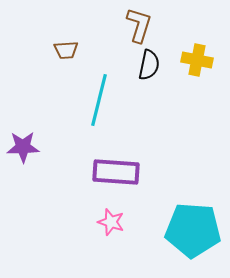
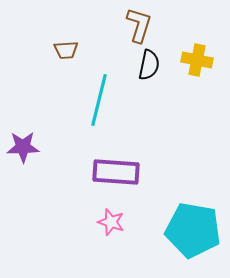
cyan pentagon: rotated 6 degrees clockwise
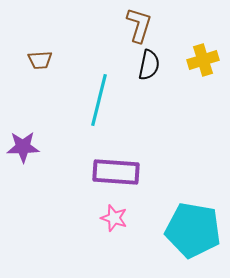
brown trapezoid: moved 26 px left, 10 px down
yellow cross: moved 6 px right; rotated 28 degrees counterclockwise
pink star: moved 3 px right, 4 px up
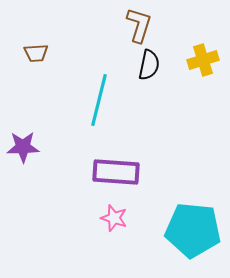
brown trapezoid: moved 4 px left, 7 px up
cyan pentagon: rotated 4 degrees counterclockwise
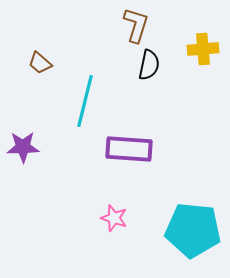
brown L-shape: moved 3 px left
brown trapezoid: moved 4 px right, 10 px down; rotated 45 degrees clockwise
yellow cross: moved 11 px up; rotated 12 degrees clockwise
cyan line: moved 14 px left, 1 px down
purple rectangle: moved 13 px right, 23 px up
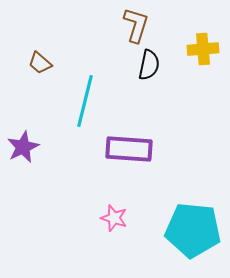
purple star: rotated 24 degrees counterclockwise
